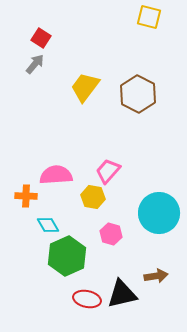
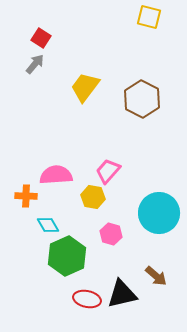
brown hexagon: moved 4 px right, 5 px down
brown arrow: rotated 50 degrees clockwise
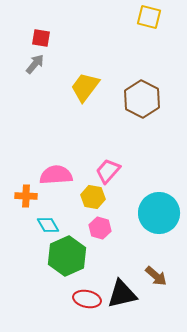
red square: rotated 24 degrees counterclockwise
pink hexagon: moved 11 px left, 6 px up
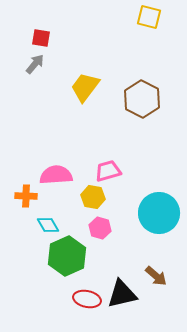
pink trapezoid: rotated 32 degrees clockwise
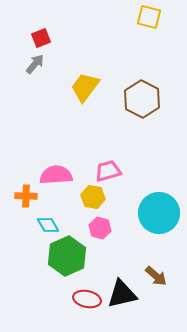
red square: rotated 30 degrees counterclockwise
